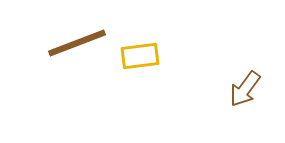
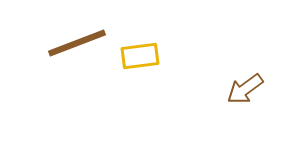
brown arrow: rotated 18 degrees clockwise
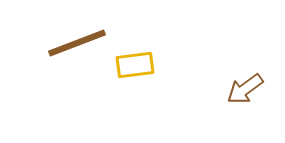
yellow rectangle: moved 5 px left, 9 px down
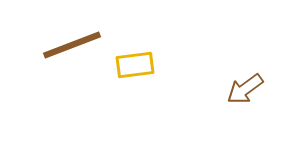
brown line: moved 5 px left, 2 px down
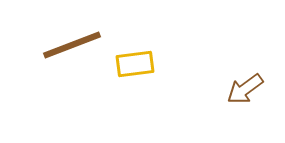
yellow rectangle: moved 1 px up
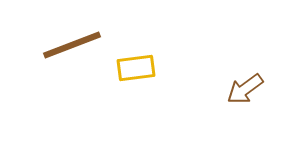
yellow rectangle: moved 1 px right, 4 px down
